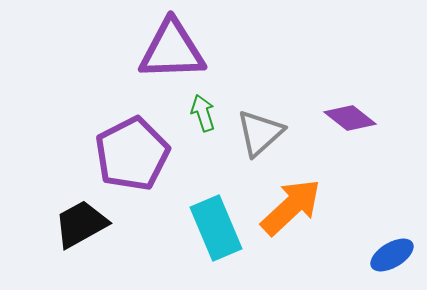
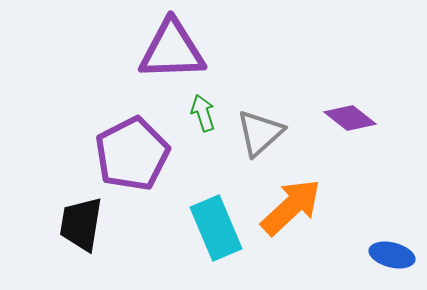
black trapezoid: rotated 52 degrees counterclockwise
blue ellipse: rotated 45 degrees clockwise
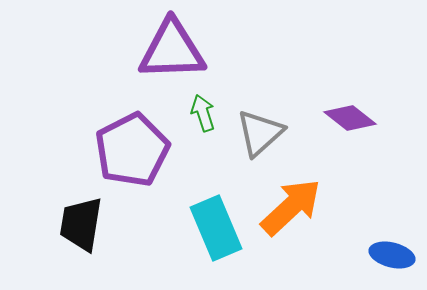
purple pentagon: moved 4 px up
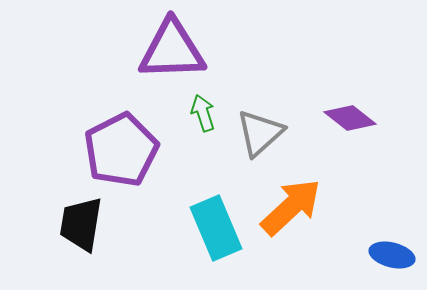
purple pentagon: moved 11 px left
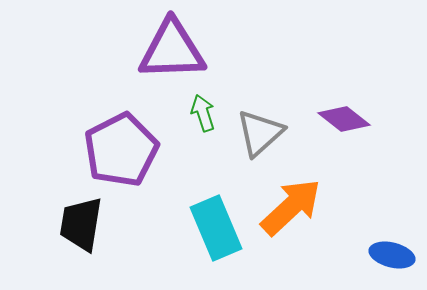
purple diamond: moved 6 px left, 1 px down
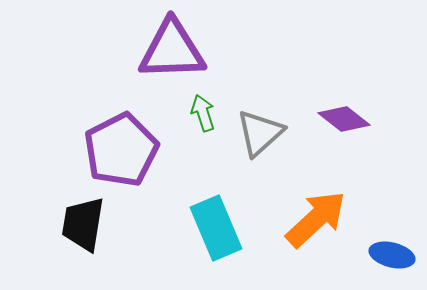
orange arrow: moved 25 px right, 12 px down
black trapezoid: moved 2 px right
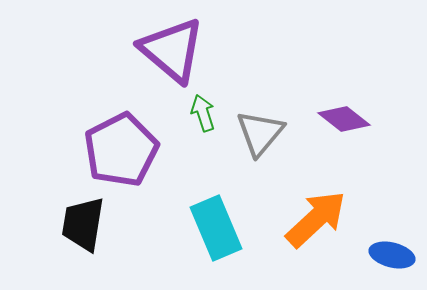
purple triangle: rotated 42 degrees clockwise
gray triangle: rotated 8 degrees counterclockwise
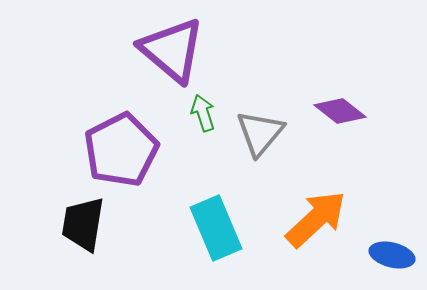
purple diamond: moved 4 px left, 8 px up
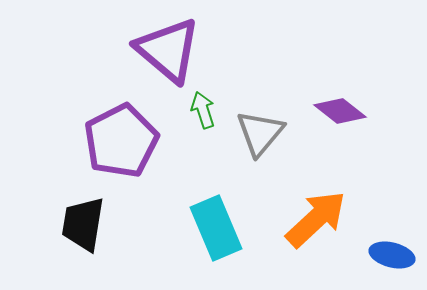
purple triangle: moved 4 px left
green arrow: moved 3 px up
purple pentagon: moved 9 px up
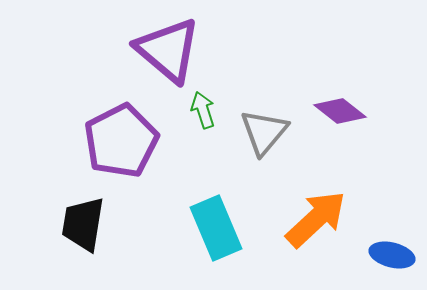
gray triangle: moved 4 px right, 1 px up
